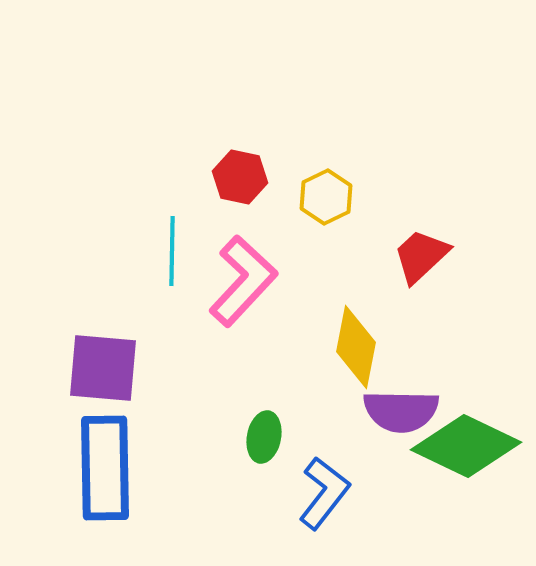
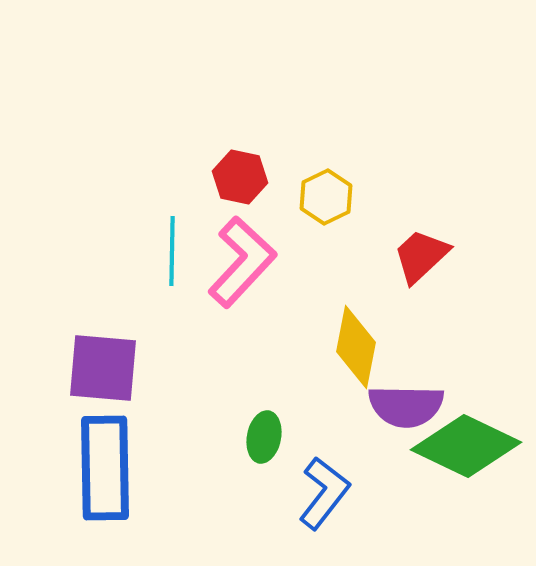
pink L-shape: moved 1 px left, 19 px up
purple semicircle: moved 5 px right, 5 px up
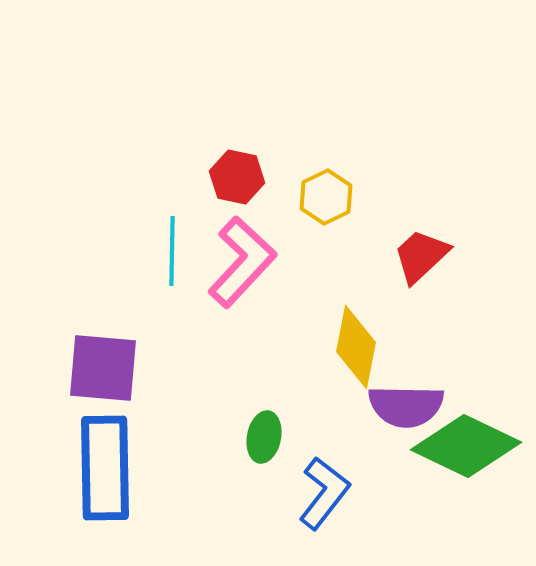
red hexagon: moved 3 px left
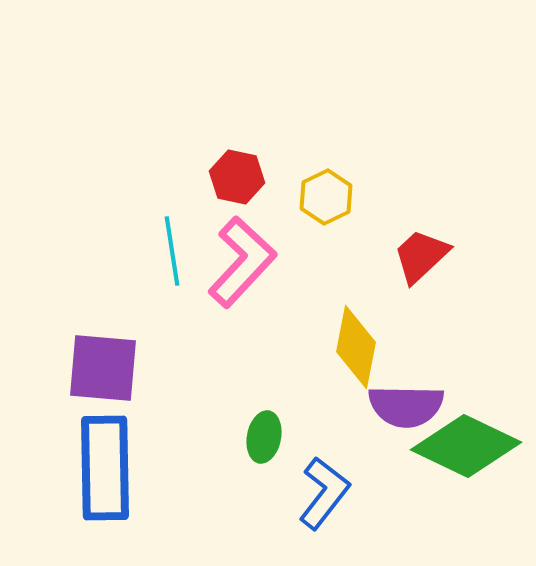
cyan line: rotated 10 degrees counterclockwise
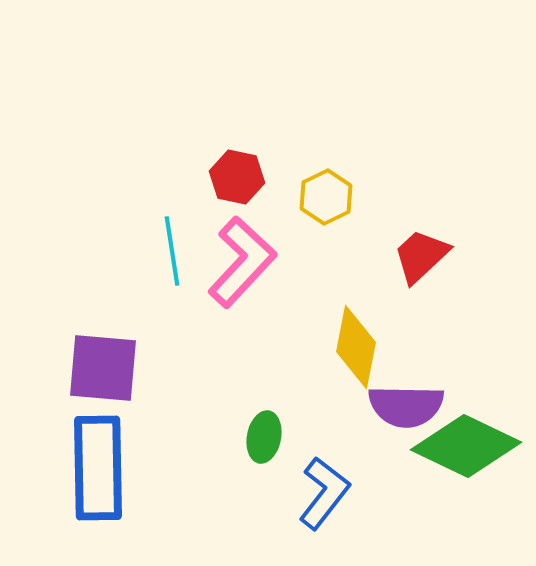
blue rectangle: moved 7 px left
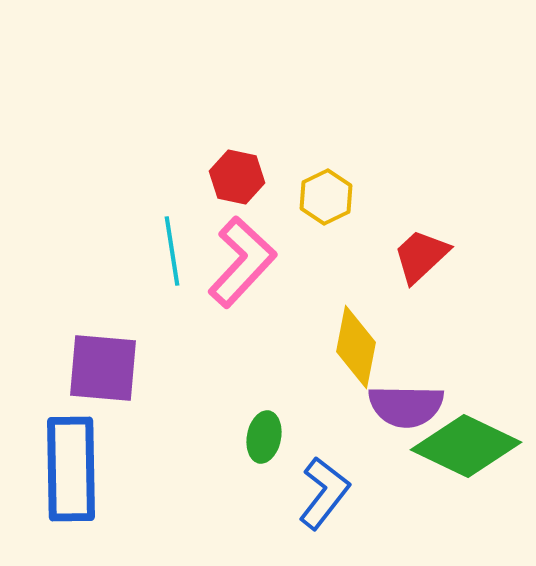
blue rectangle: moved 27 px left, 1 px down
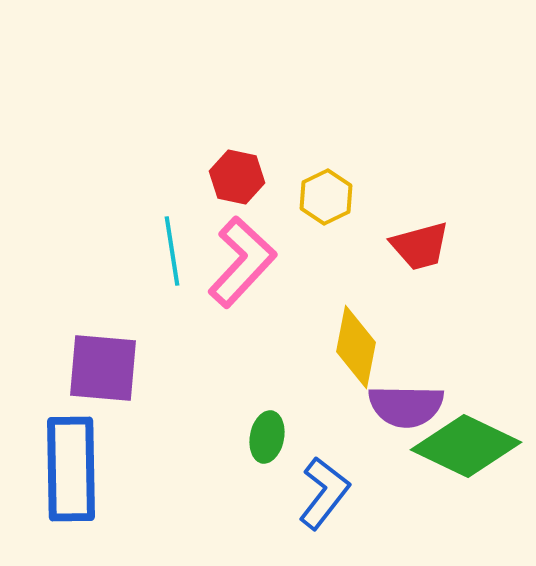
red trapezoid: moved 1 px left, 10 px up; rotated 152 degrees counterclockwise
green ellipse: moved 3 px right
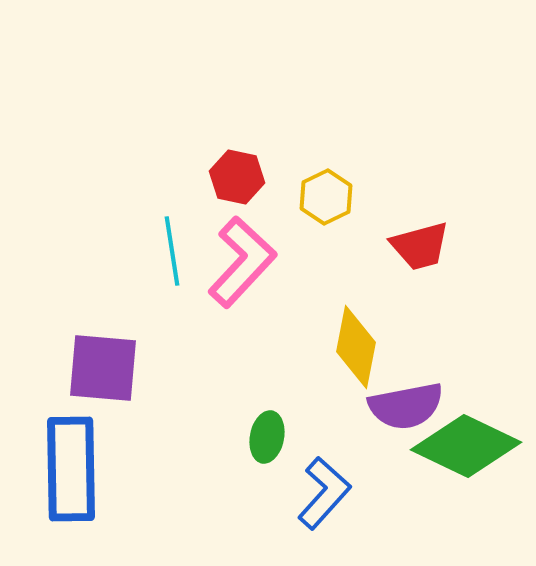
purple semicircle: rotated 12 degrees counterclockwise
blue L-shape: rotated 4 degrees clockwise
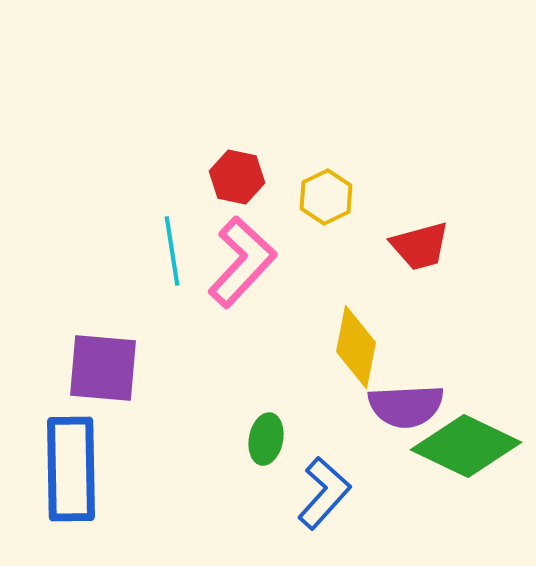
purple semicircle: rotated 8 degrees clockwise
green ellipse: moved 1 px left, 2 px down
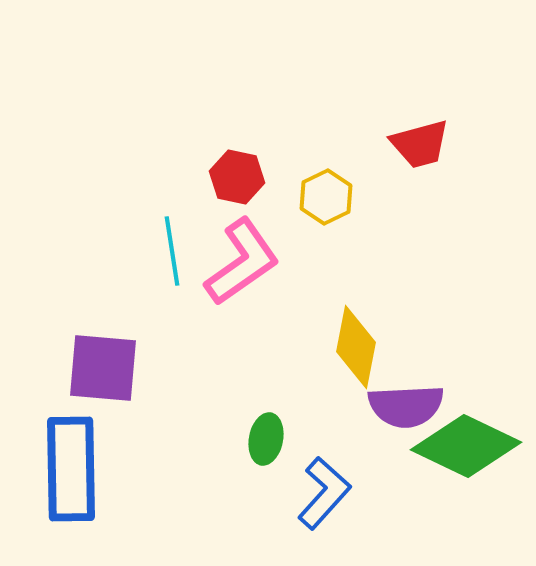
red trapezoid: moved 102 px up
pink L-shape: rotated 12 degrees clockwise
